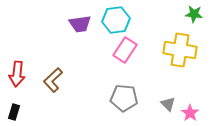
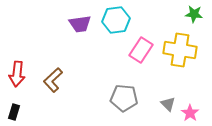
pink rectangle: moved 16 px right
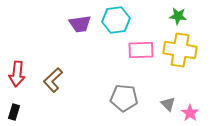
green star: moved 16 px left, 2 px down
pink rectangle: rotated 55 degrees clockwise
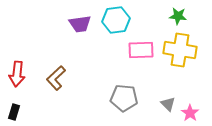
brown L-shape: moved 3 px right, 2 px up
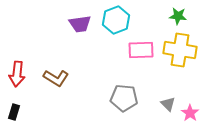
cyan hexagon: rotated 12 degrees counterclockwise
brown L-shape: rotated 105 degrees counterclockwise
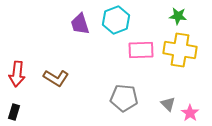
purple trapezoid: rotated 80 degrees clockwise
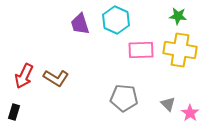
cyan hexagon: rotated 16 degrees counterclockwise
red arrow: moved 7 px right, 2 px down; rotated 20 degrees clockwise
